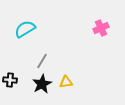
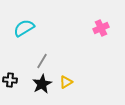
cyan semicircle: moved 1 px left, 1 px up
yellow triangle: rotated 24 degrees counterclockwise
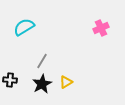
cyan semicircle: moved 1 px up
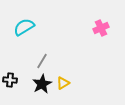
yellow triangle: moved 3 px left, 1 px down
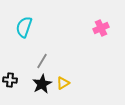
cyan semicircle: rotated 40 degrees counterclockwise
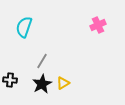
pink cross: moved 3 px left, 3 px up
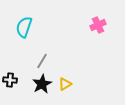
yellow triangle: moved 2 px right, 1 px down
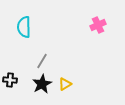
cyan semicircle: rotated 20 degrees counterclockwise
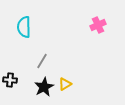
black star: moved 2 px right, 3 px down
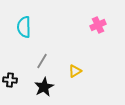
yellow triangle: moved 10 px right, 13 px up
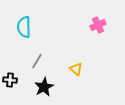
gray line: moved 5 px left
yellow triangle: moved 1 px right, 2 px up; rotated 48 degrees counterclockwise
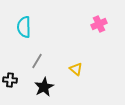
pink cross: moved 1 px right, 1 px up
